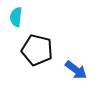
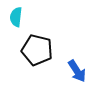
blue arrow: moved 1 px right, 1 px down; rotated 20 degrees clockwise
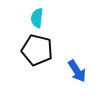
cyan semicircle: moved 21 px right, 1 px down
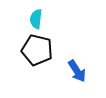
cyan semicircle: moved 1 px left, 1 px down
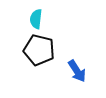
black pentagon: moved 2 px right
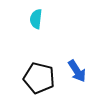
black pentagon: moved 28 px down
